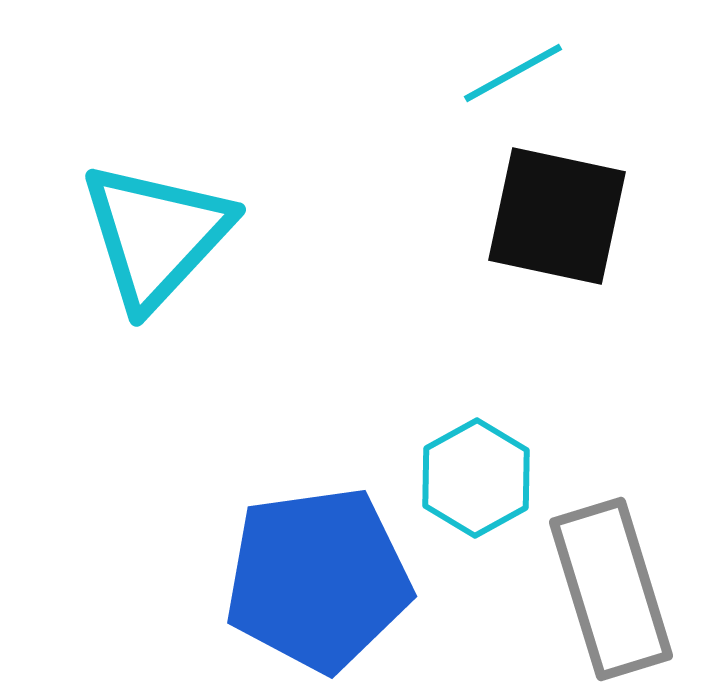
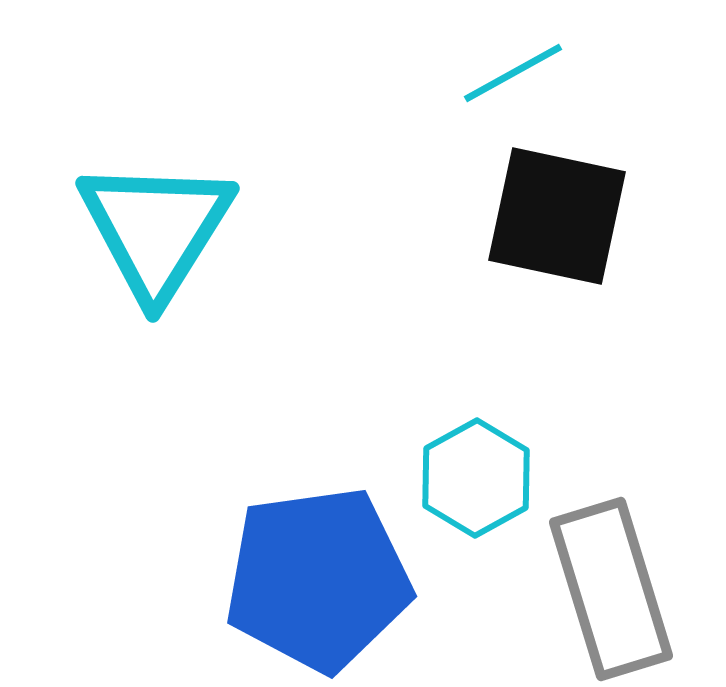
cyan triangle: moved 6 px up; rotated 11 degrees counterclockwise
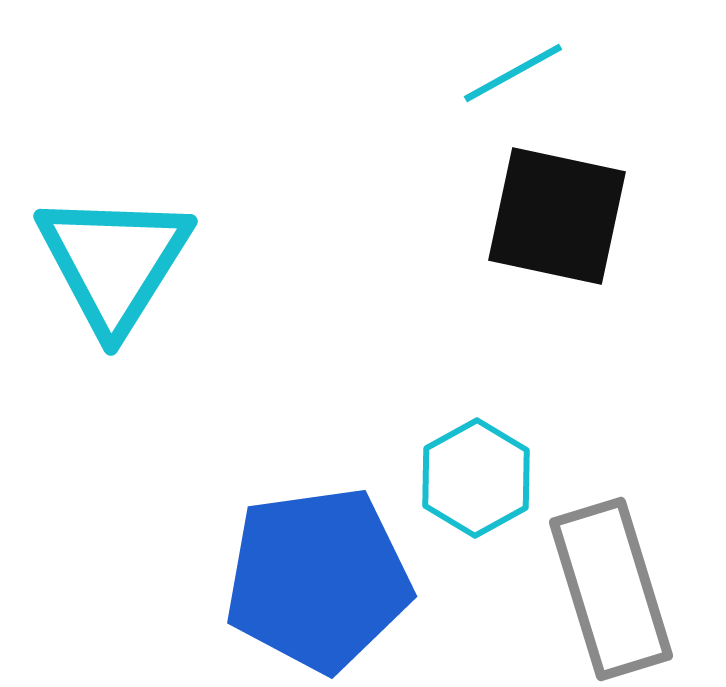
cyan triangle: moved 42 px left, 33 px down
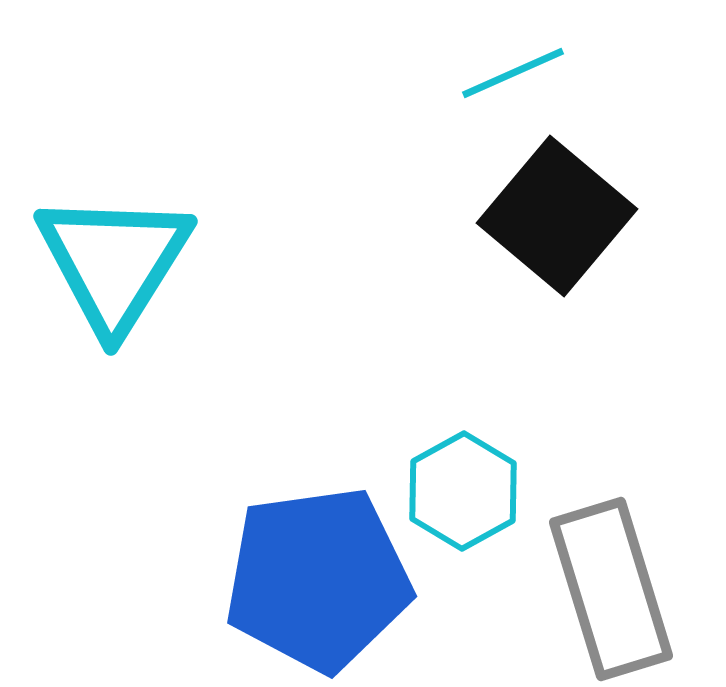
cyan line: rotated 5 degrees clockwise
black square: rotated 28 degrees clockwise
cyan hexagon: moved 13 px left, 13 px down
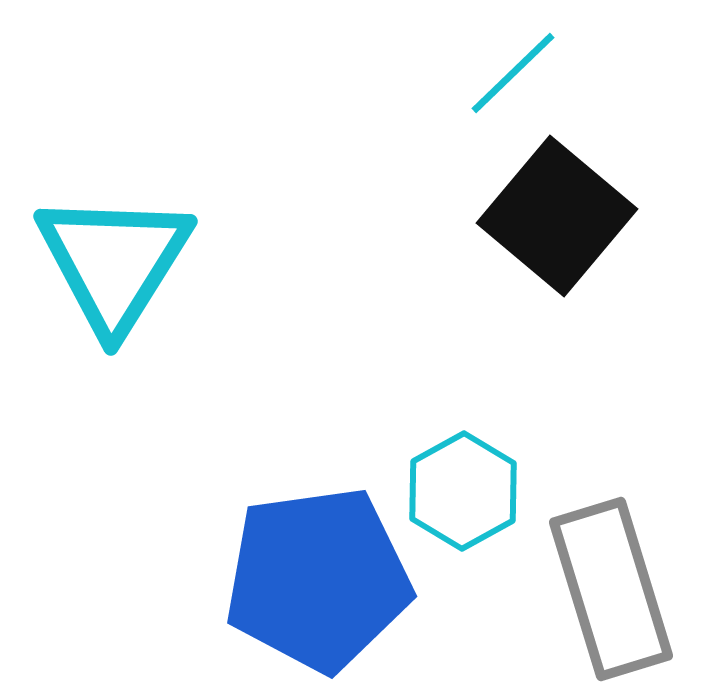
cyan line: rotated 20 degrees counterclockwise
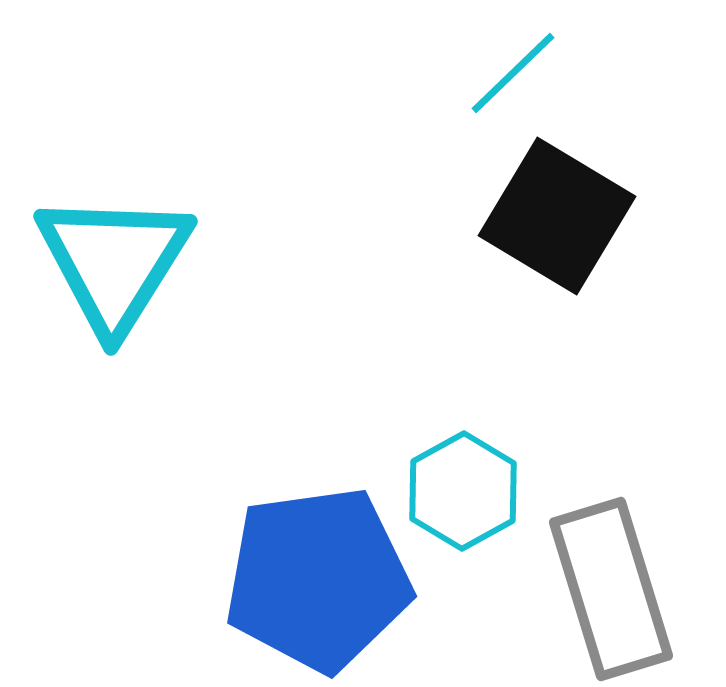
black square: rotated 9 degrees counterclockwise
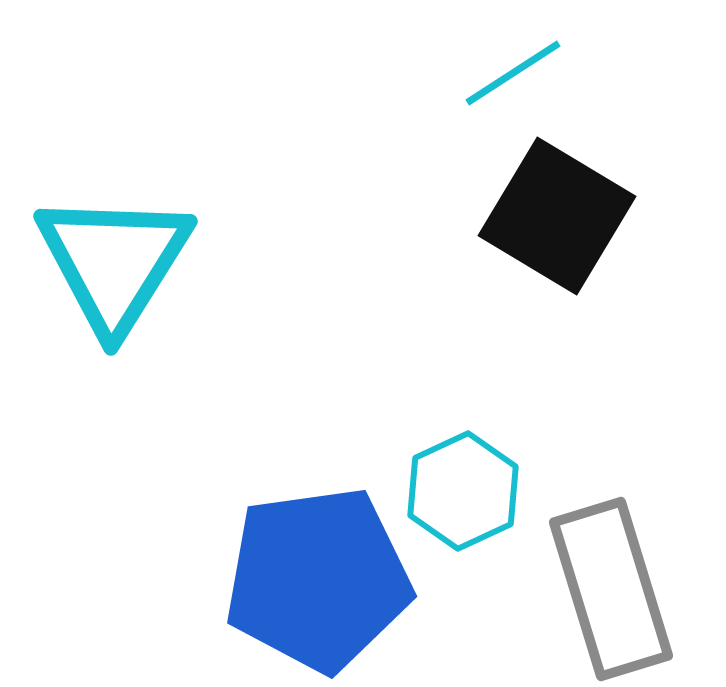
cyan line: rotated 11 degrees clockwise
cyan hexagon: rotated 4 degrees clockwise
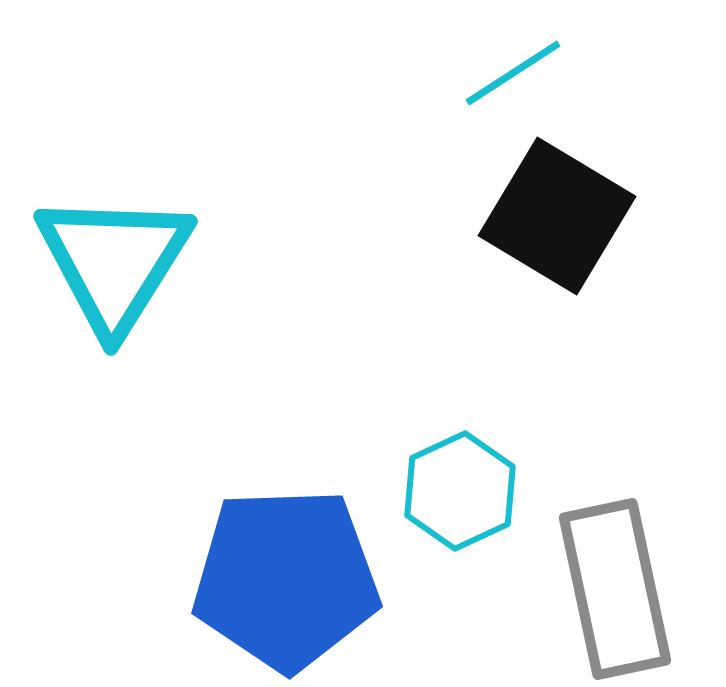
cyan hexagon: moved 3 px left
blue pentagon: moved 32 px left; rotated 6 degrees clockwise
gray rectangle: moved 4 px right; rotated 5 degrees clockwise
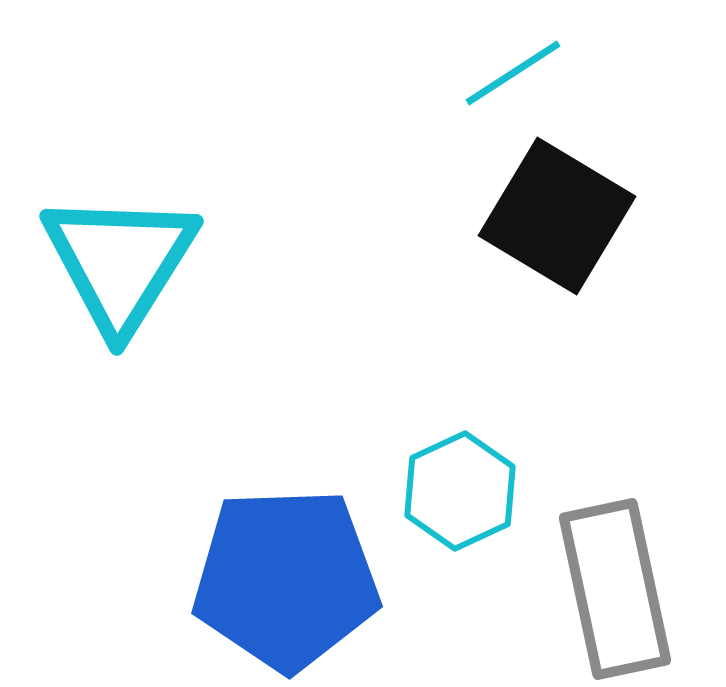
cyan triangle: moved 6 px right
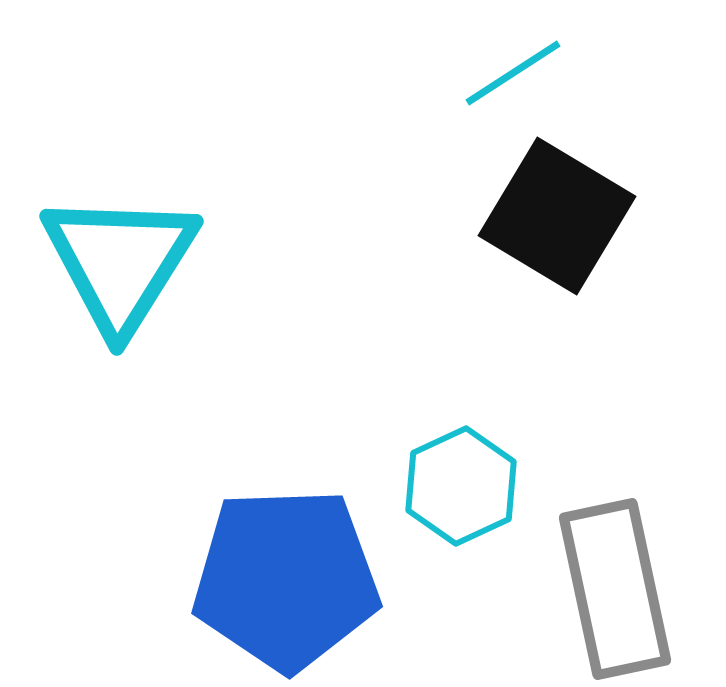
cyan hexagon: moved 1 px right, 5 px up
